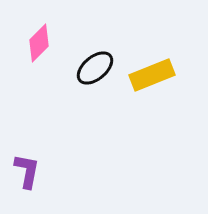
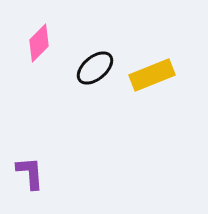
purple L-shape: moved 3 px right, 2 px down; rotated 15 degrees counterclockwise
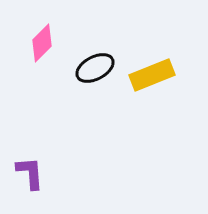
pink diamond: moved 3 px right
black ellipse: rotated 12 degrees clockwise
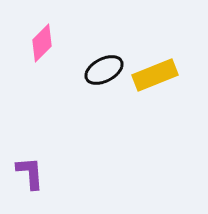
black ellipse: moved 9 px right, 2 px down
yellow rectangle: moved 3 px right
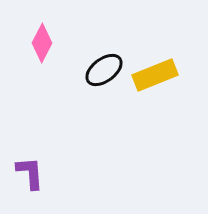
pink diamond: rotated 18 degrees counterclockwise
black ellipse: rotated 9 degrees counterclockwise
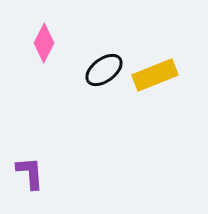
pink diamond: moved 2 px right
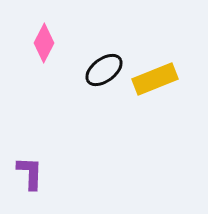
yellow rectangle: moved 4 px down
purple L-shape: rotated 6 degrees clockwise
